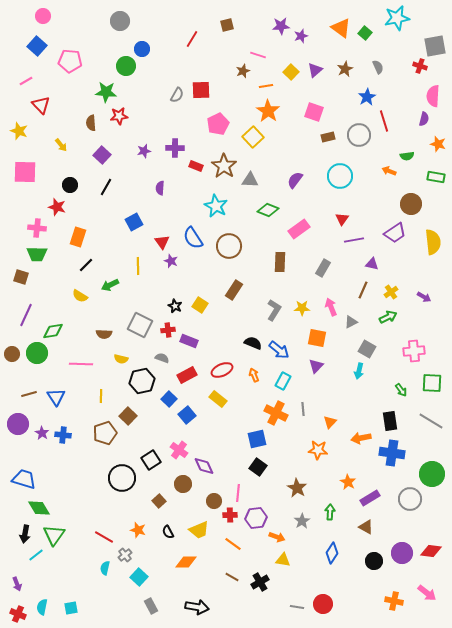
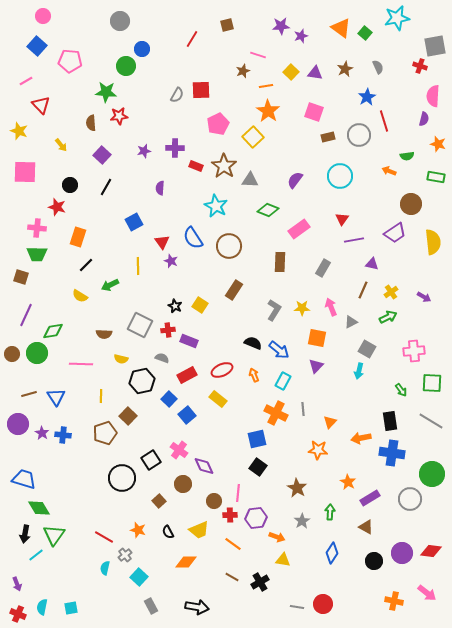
purple triangle at (315, 70): moved 3 px down; rotated 49 degrees clockwise
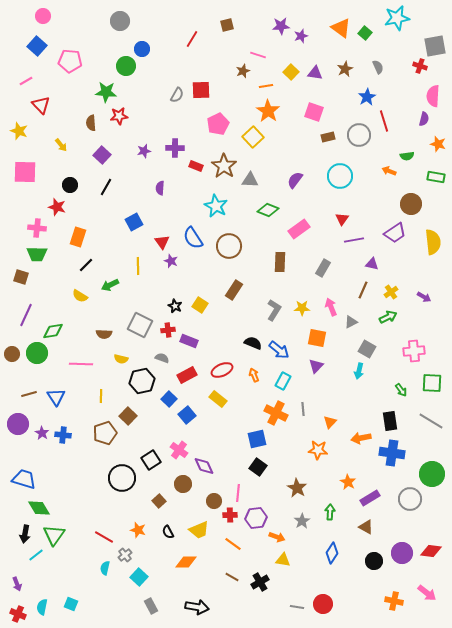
cyan square at (71, 608): moved 4 px up; rotated 32 degrees clockwise
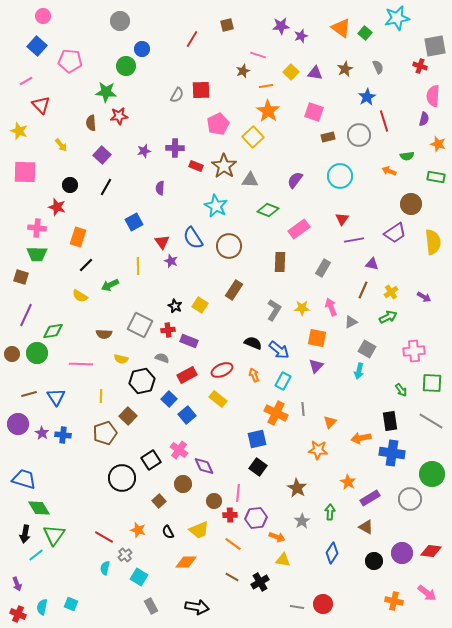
cyan square at (139, 577): rotated 12 degrees counterclockwise
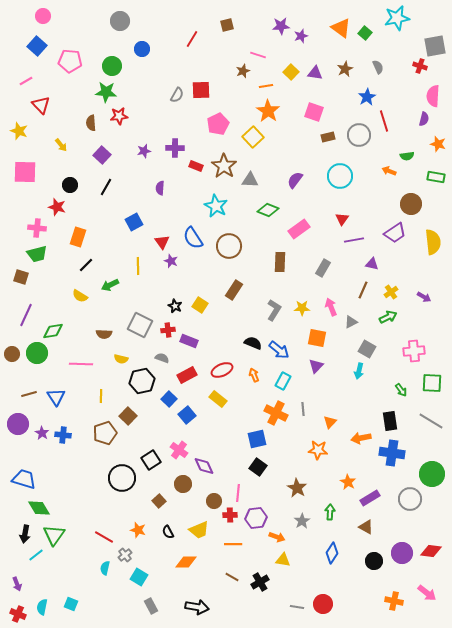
green circle at (126, 66): moved 14 px left
green trapezoid at (37, 254): rotated 15 degrees counterclockwise
orange line at (233, 544): rotated 36 degrees counterclockwise
